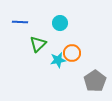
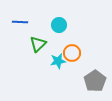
cyan circle: moved 1 px left, 2 px down
cyan star: moved 1 px down
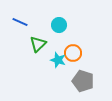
blue line: rotated 21 degrees clockwise
orange circle: moved 1 px right
cyan star: moved 1 px up; rotated 28 degrees clockwise
gray pentagon: moved 12 px left; rotated 20 degrees counterclockwise
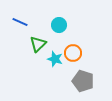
cyan star: moved 3 px left, 1 px up
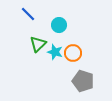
blue line: moved 8 px right, 8 px up; rotated 21 degrees clockwise
cyan star: moved 7 px up
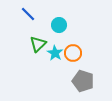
cyan star: moved 1 px down; rotated 14 degrees clockwise
